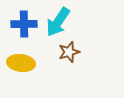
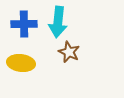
cyan arrow: rotated 28 degrees counterclockwise
brown star: rotated 30 degrees counterclockwise
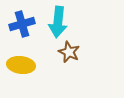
blue cross: moved 2 px left; rotated 15 degrees counterclockwise
yellow ellipse: moved 2 px down
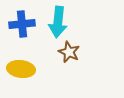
blue cross: rotated 10 degrees clockwise
yellow ellipse: moved 4 px down
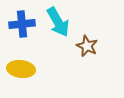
cyan arrow: rotated 36 degrees counterclockwise
brown star: moved 18 px right, 6 px up
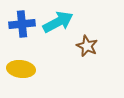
cyan arrow: rotated 88 degrees counterclockwise
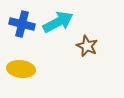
blue cross: rotated 20 degrees clockwise
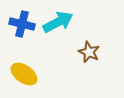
brown star: moved 2 px right, 6 px down
yellow ellipse: moved 3 px right, 5 px down; rotated 28 degrees clockwise
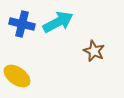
brown star: moved 5 px right, 1 px up
yellow ellipse: moved 7 px left, 2 px down
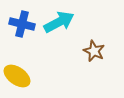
cyan arrow: moved 1 px right
